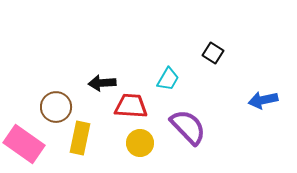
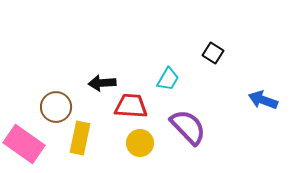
blue arrow: rotated 32 degrees clockwise
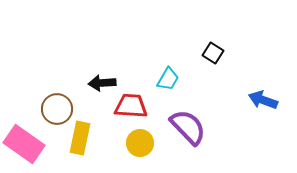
brown circle: moved 1 px right, 2 px down
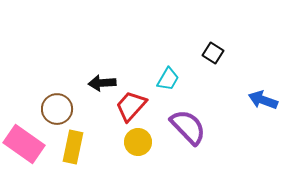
red trapezoid: rotated 52 degrees counterclockwise
yellow rectangle: moved 7 px left, 9 px down
yellow circle: moved 2 px left, 1 px up
